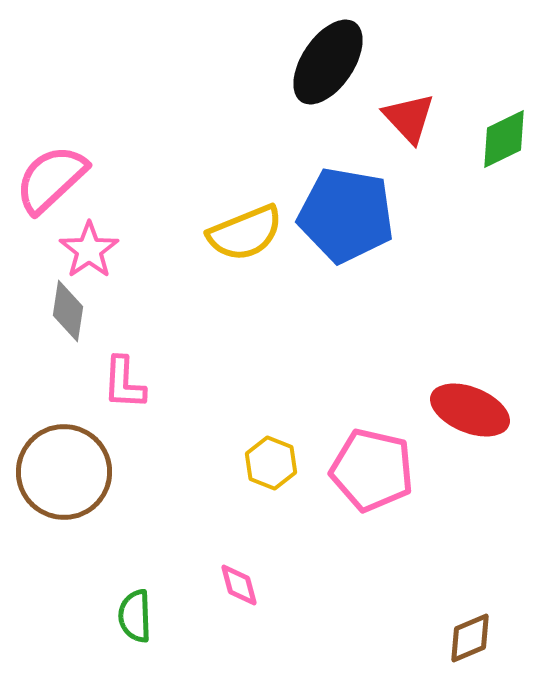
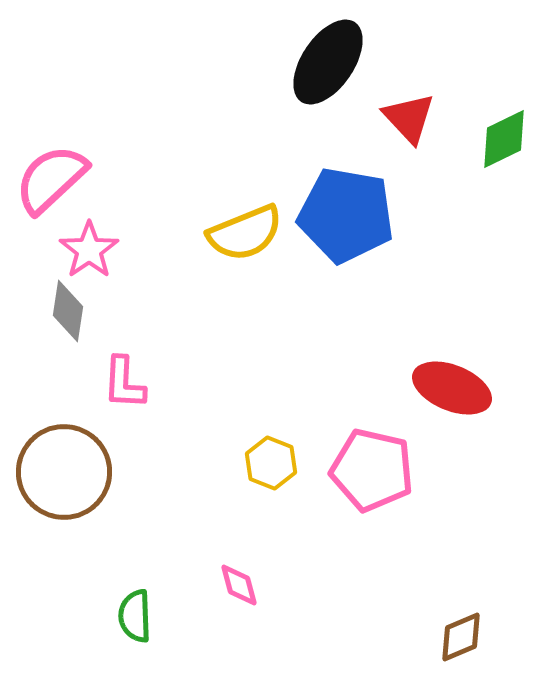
red ellipse: moved 18 px left, 22 px up
brown diamond: moved 9 px left, 1 px up
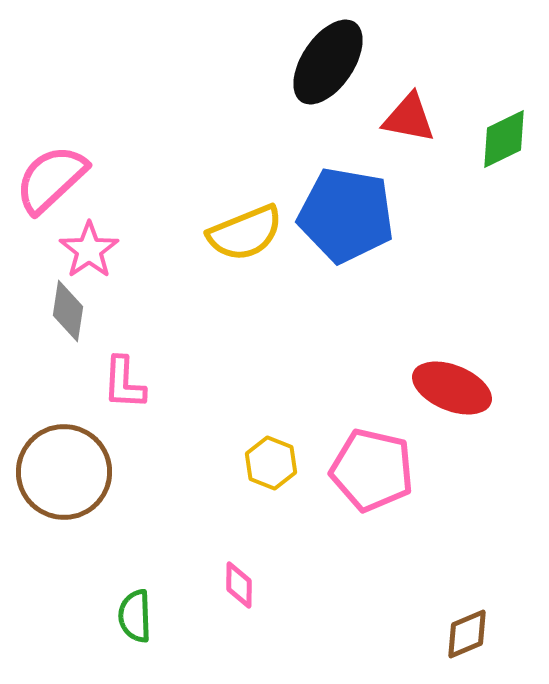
red triangle: rotated 36 degrees counterclockwise
pink diamond: rotated 15 degrees clockwise
brown diamond: moved 6 px right, 3 px up
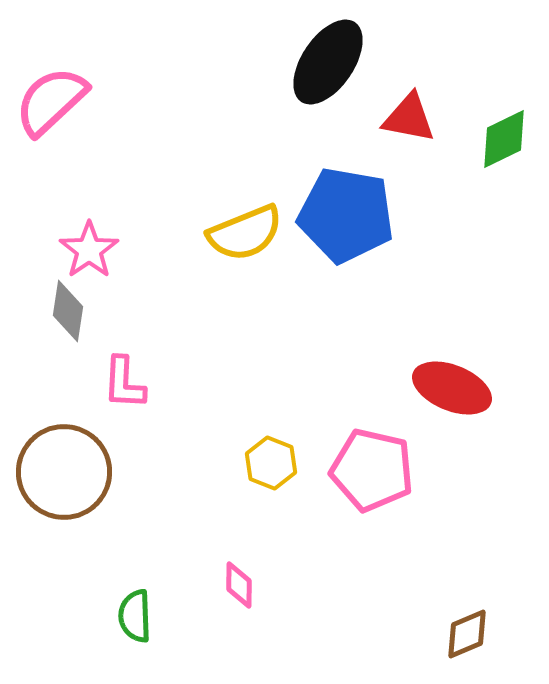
pink semicircle: moved 78 px up
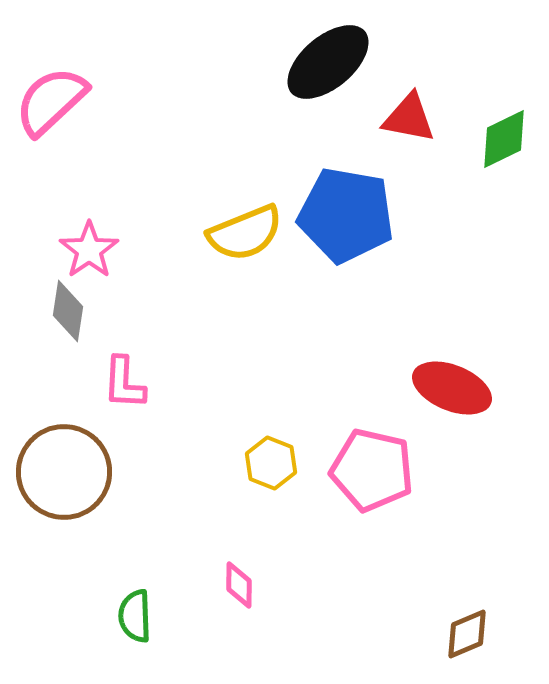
black ellipse: rotated 16 degrees clockwise
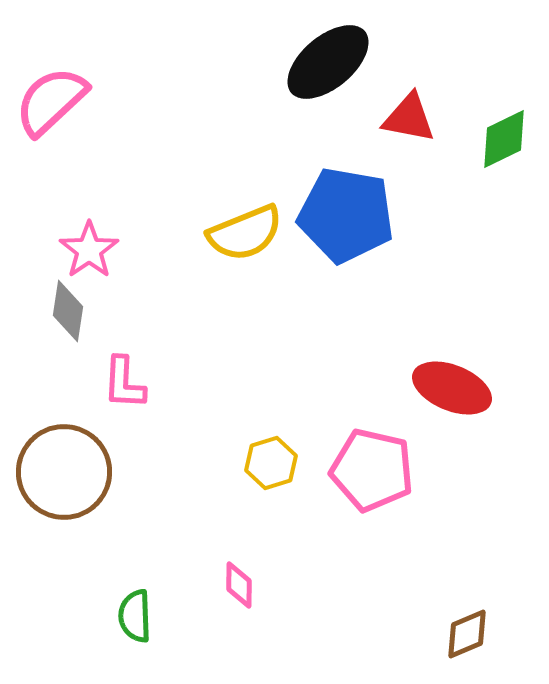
yellow hexagon: rotated 21 degrees clockwise
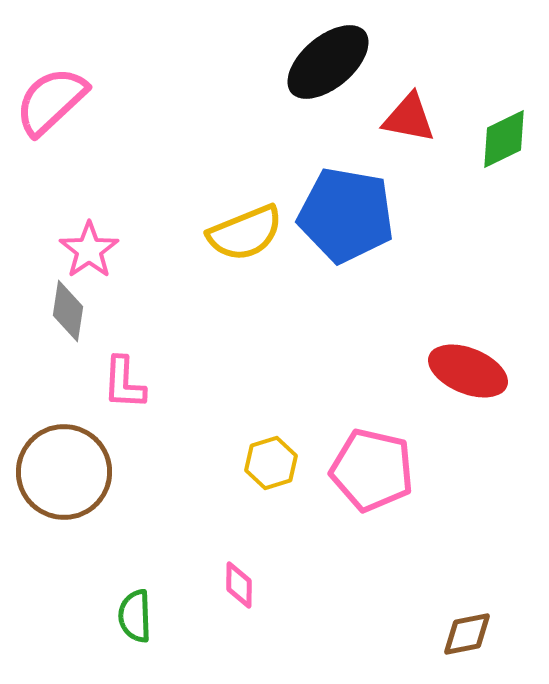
red ellipse: moved 16 px right, 17 px up
brown diamond: rotated 12 degrees clockwise
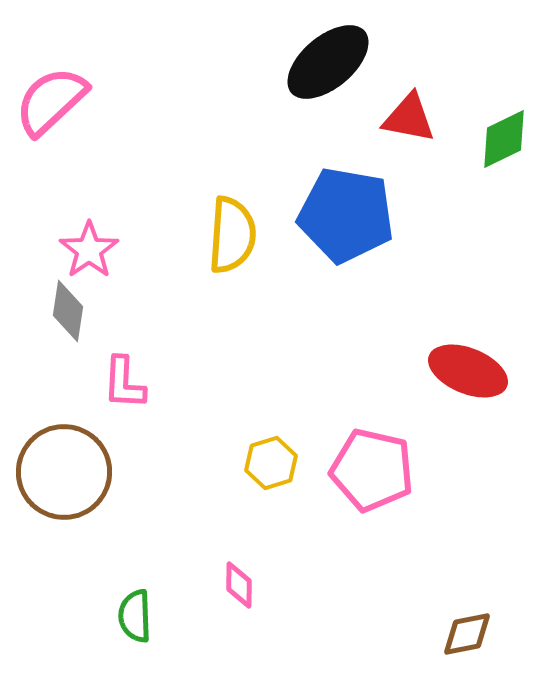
yellow semicircle: moved 13 px left, 2 px down; rotated 64 degrees counterclockwise
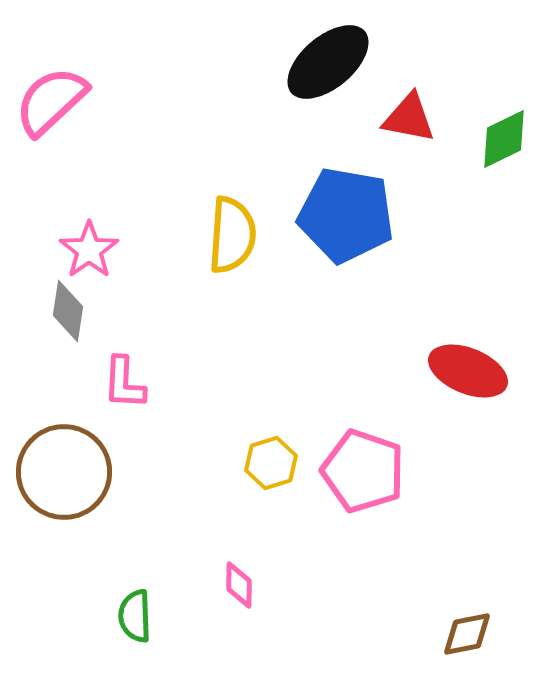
pink pentagon: moved 9 px left, 1 px down; rotated 6 degrees clockwise
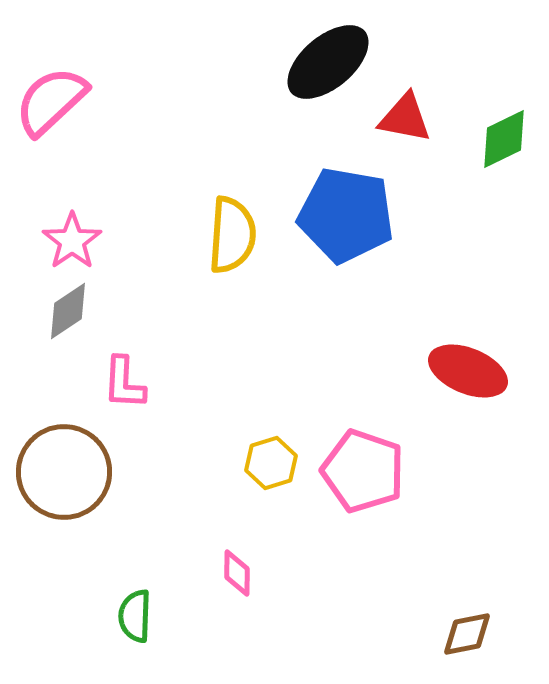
red triangle: moved 4 px left
pink star: moved 17 px left, 9 px up
gray diamond: rotated 48 degrees clockwise
pink diamond: moved 2 px left, 12 px up
green semicircle: rotated 4 degrees clockwise
